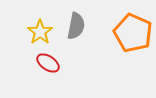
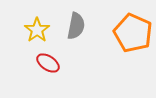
yellow star: moved 3 px left, 2 px up
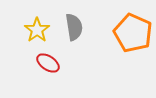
gray semicircle: moved 2 px left, 1 px down; rotated 20 degrees counterclockwise
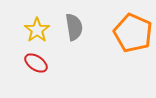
red ellipse: moved 12 px left
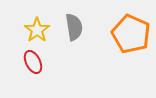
orange pentagon: moved 2 px left, 1 px down
red ellipse: moved 3 px left, 1 px up; rotated 30 degrees clockwise
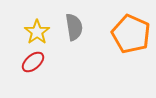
yellow star: moved 2 px down
red ellipse: rotated 75 degrees clockwise
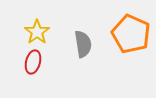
gray semicircle: moved 9 px right, 17 px down
red ellipse: rotated 35 degrees counterclockwise
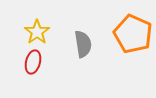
orange pentagon: moved 2 px right
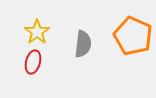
orange pentagon: moved 2 px down
gray semicircle: rotated 16 degrees clockwise
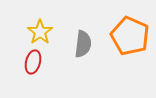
yellow star: moved 3 px right
orange pentagon: moved 3 px left
